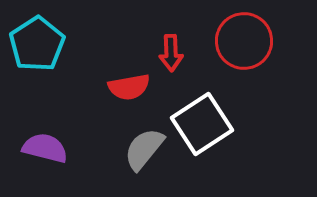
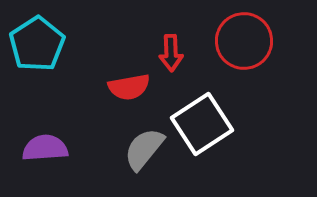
purple semicircle: rotated 18 degrees counterclockwise
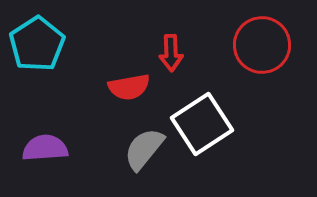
red circle: moved 18 px right, 4 px down
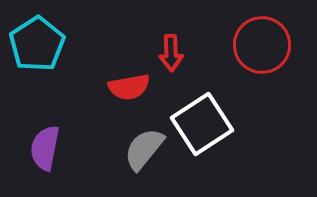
purple semicircle: rotated 75 degrees counterclockwise
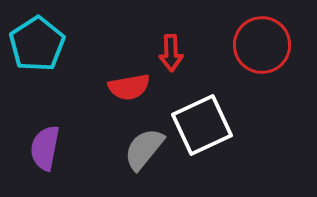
white square: moved 1 px down; rotated 8 degrees clockwise
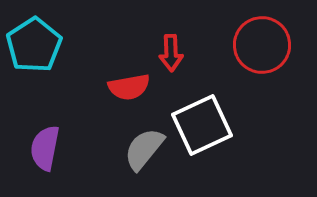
cyan pentagon: moved 3 px left, 1 px down
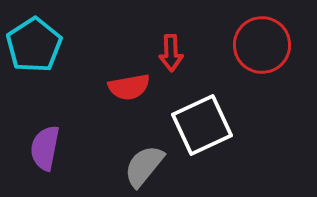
gray semicircle: moved 17 px down
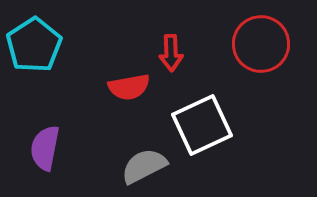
red circle: moved 1 px left, 1 px up
gray semicircle: rotated 24 degrees clockwise
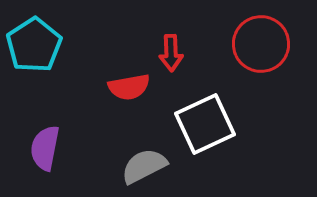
white square: moved 3 px right, 1 px up
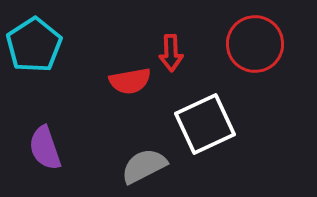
red circle: moved 6 px left
red semicircle: moved 1 px right, 6 px up
purple semicircle: rotated 30 degrees counterclockwise
